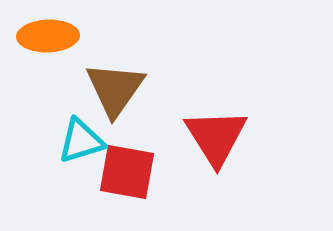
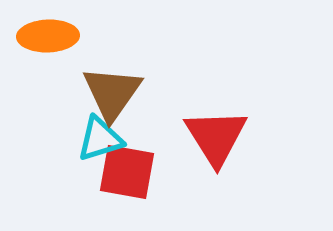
brown triangle: moved 3 px left, 4 px down
cyan triangle: moved 19 px right, 2 px up
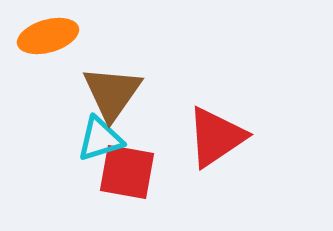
orange ellipse: rotated 14 degrees counterclockwise
red triangle: rotated 28 degrees clockwise
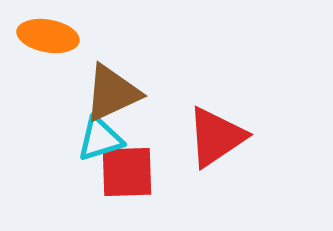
orange ellipse: rotated 26 degrees clockwise
brown triangle: rotated 30 degrees clockwise
red square: rotated 12 degrees counterclockwise
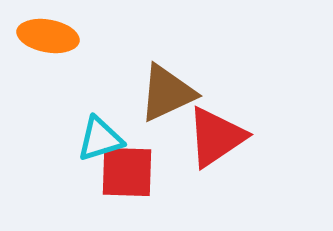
brown triangle: moved 55 px right
red square: rotated 4 degrees clockwise
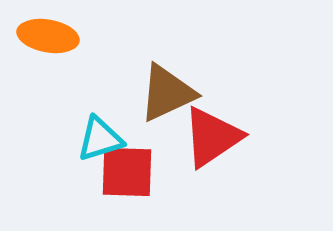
red triangle: moved 4 px left
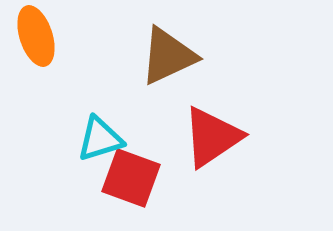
orange ellipse: moved 12 px left; rotated 62 degrees clockwise
brown triangle: moved 1 px right, 37 px up
red square: moved 4 px right, 6 px down; rotated 18 degrees clockwise
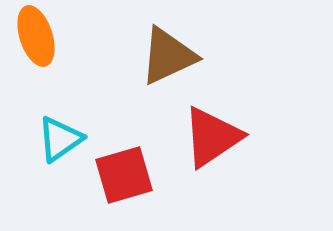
cyan triangle: moved 40 px left; rotated 18 degrees counterclockwise
red square: moved 7 px left, 3 px up; rotated 36 degrees counterclockwise
